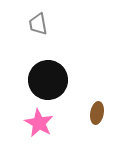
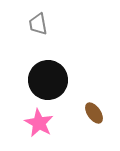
brown ellipse: moved 3 px left; rotated 45 degrees counterclockwise
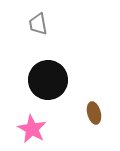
brown ellipse: rotated 20 degrees clockwise
pink star: moved 7 px left, 6 px down
